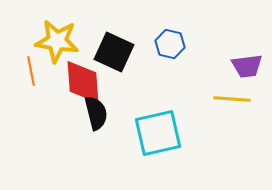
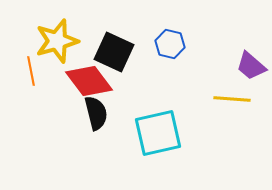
yellow star: rotated 24 degrees counterclockwise
purple trapezoid: moved 4 px right; rotated 48 degrees clockwise
red diamond: moved 6 px right, 1 px up; rotated 33 degrees counterclockwise
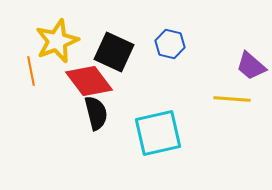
yellow star: rotated 6 degrees counterclockwise
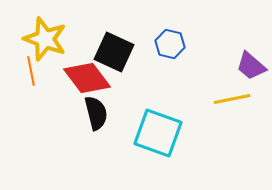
yellow star: moved 12 px left, 2 px up; rotated 30 degrees counterclockwise
red diamond: moved 2 px left, 3 px up
yellow line: rotated 15 degrees counterclockwise
cyan square: rotated 33 degrees clockwise
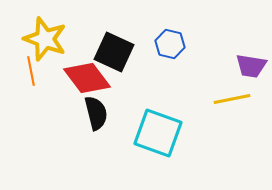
purple trapezoid: rotated 32 degrees counterclockwise
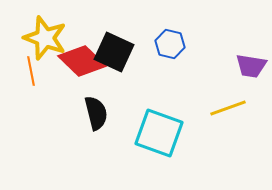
yellow star: moved 1 px up
red diamond: moved 5 px left, 17 px up; rotated 9 degrees counterclockwise
yellow line: moved 4 px left, 9 px down; rotated 9 degrees counterclockwise
cyan square: moved 1 px right
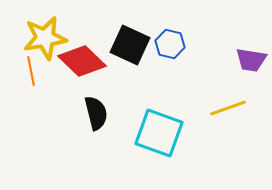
yellow star: rotated 30 degrees counterclockwise
black square: moved 16 px right, 7 px up
purple trapezoid: moved 6 px up
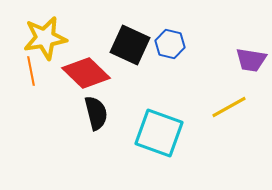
red diamond: moved 4 px right, 12 px down
yellow line: moved 1 px right, 1 px up; rotated 9 degrees counterclockwise
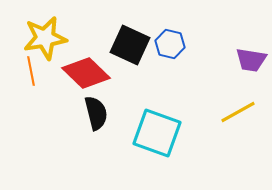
yellow line: moved 9 px right, 5 px down
cyan square: moved 2 px left
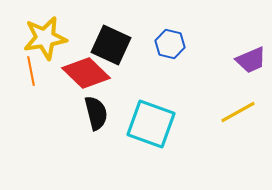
black square: moved 19 px left
purple trapezoid: rotated 32 degrees counterclockwise
cyan square: moved 6 px left, 9 px up
